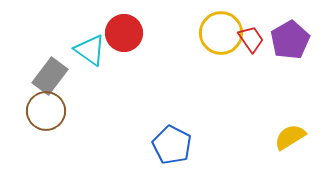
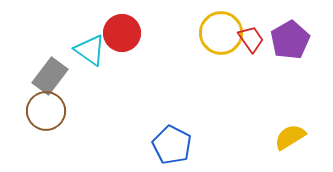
red circle: moved 2 px left
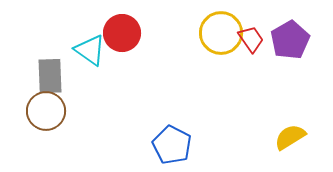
gray rectangle: rotated 39 degrees counterclockwise
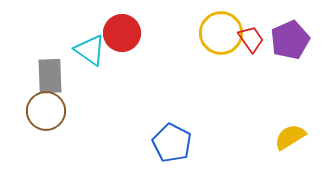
purple pentagon: rotated 6 degrees clockwise
blue pentagon: moved 2 px up
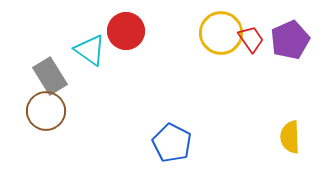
red circle: moved 4 px right, 2 px up
gray rectangle: rotated 30 degrees counterclockwise
yellow semicircle: rotated 60 degrees counterclockwise
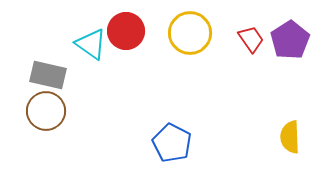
yellow circle: moved 31 px left
purple pentagon: rotated 9 degrees counterclockwise
cyan triangle: moved 1 px right, 6 px up
gray rectangle: moved 2 px left, 1 px up; rotated 45 degrees counterclockwise
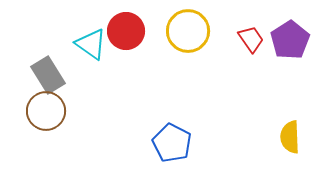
yellow circle: moved 2 px left, 2 px up
gray rectangle: rotated 45 degrees clockwise
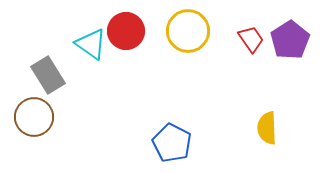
brown circle: moved 12 px left, 6 px down
yellow semicircle: moved 23 px left, 9 px up
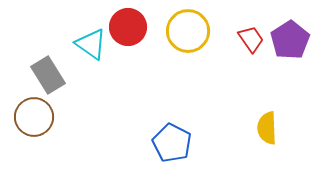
red circle: moved 2 px right, 4 px up
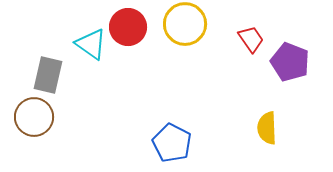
yellow circle: moved 3 px left, 7 px up
purple pentagon: moved 22 px down; rotated 18 degrees counterclockwise
gray rectangle: rotated 45 degrees clockwise
